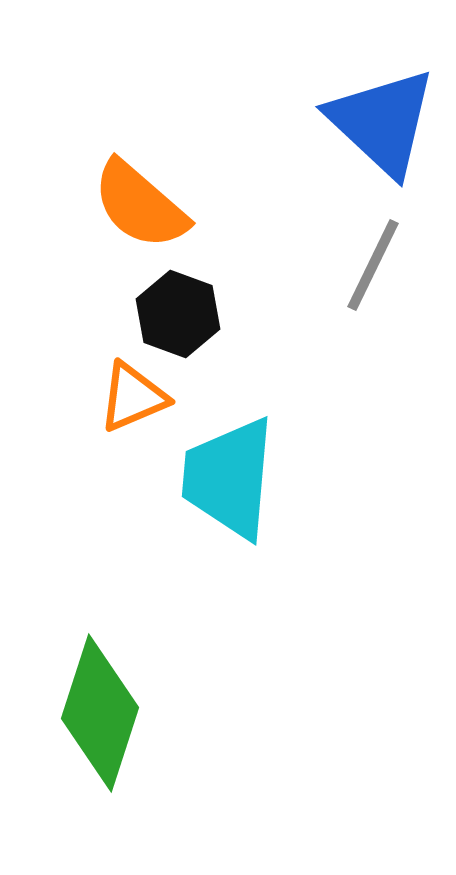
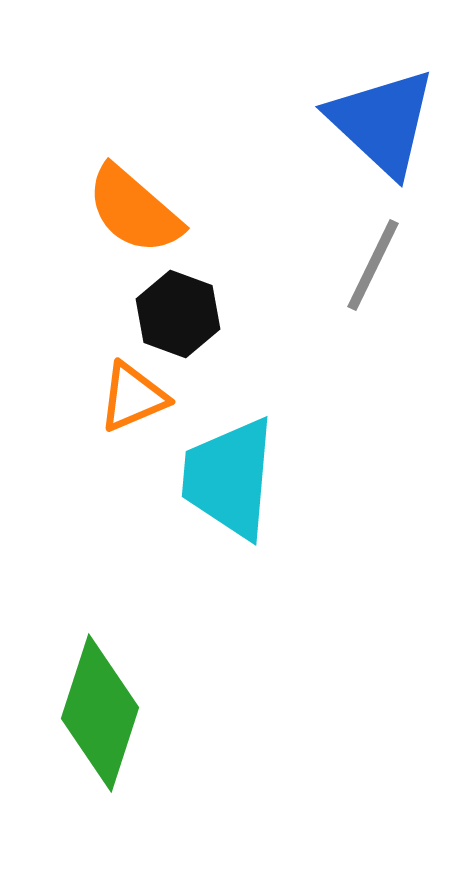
orange semicircle: moved 6 px left, 5 px down
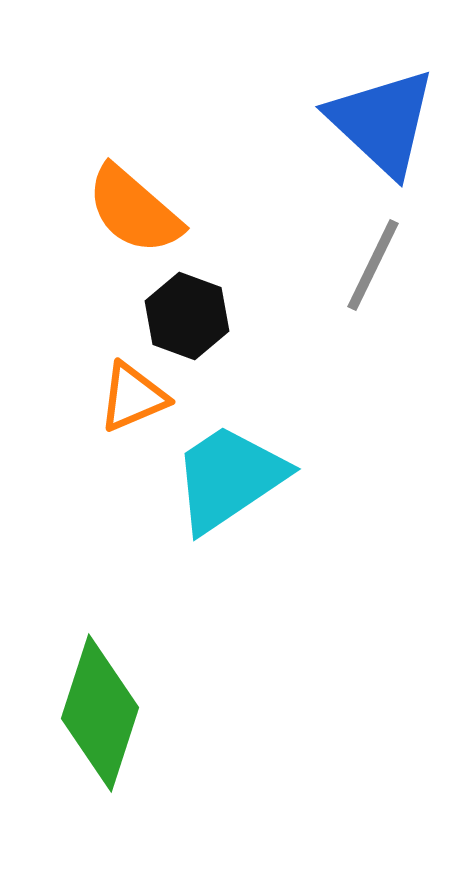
black hexagon: moved 9 px right, 2 px down
cyan trapezoid: rotated 51 degrees clockwise
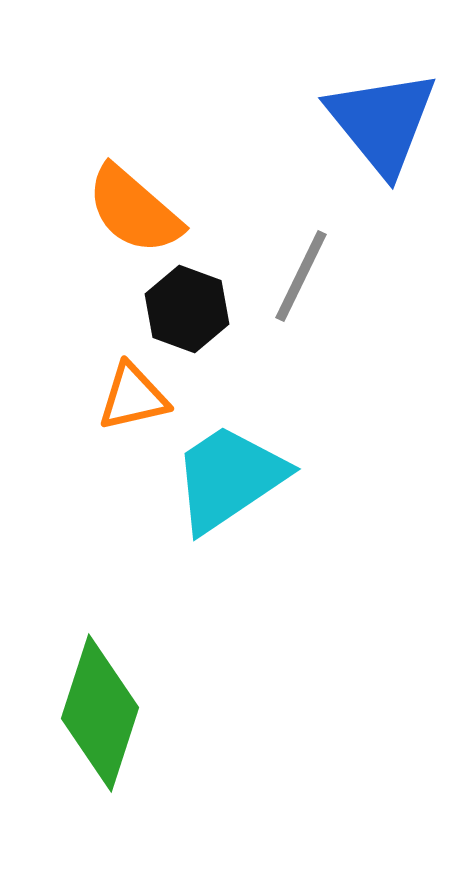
blue triangle: rotated 8 degrees clockwise
gray line: moved 72 px left, 11 px down
black hexagon: moved 7 px up
orange triangle: rotated 10 degrees clockwise
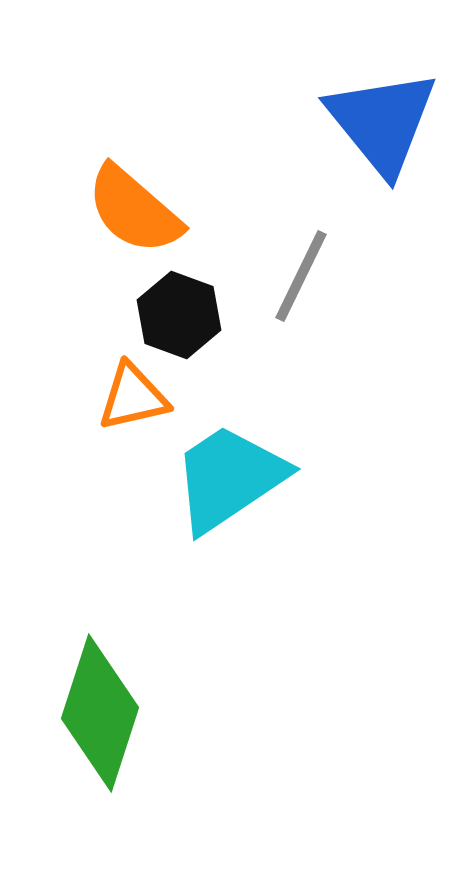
black hexagon: moved 8 px left, 6 px down
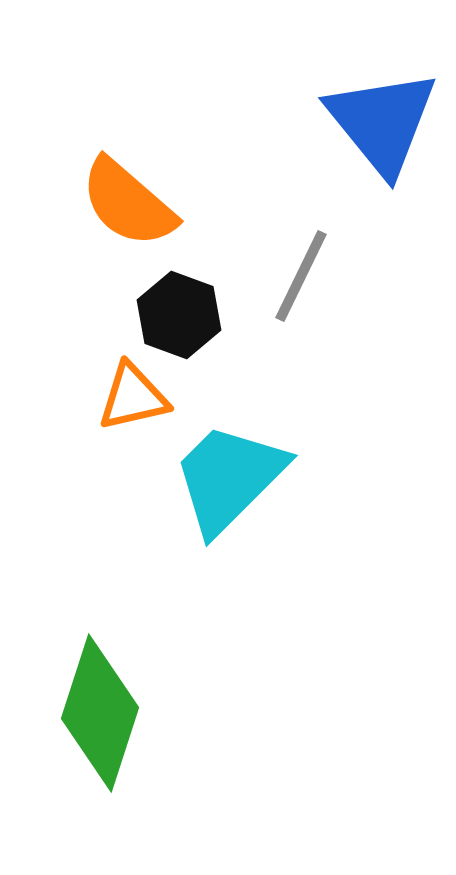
orange semicircle: moved 6 px left, 7 px up
cyan trapezoid: rotated 11 degrees counterclockwise
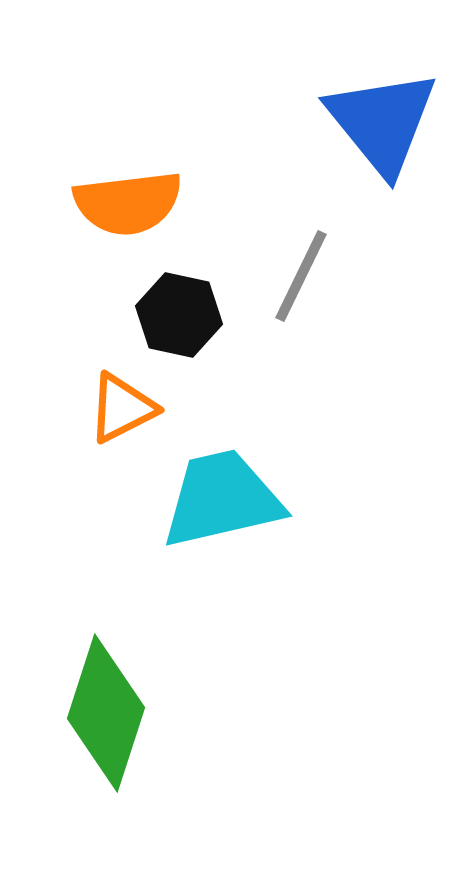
orange semicircle: rotated 48 degrees counterclockwise
black hexagon: rotated 8 degrees counterclockwise
orange triangle: moved 11 px left, 11 px down; rotated 14 degrees counterclockwise
cyan trapezoid: moved 7 px left, 21 px down; rotated 32 degrees clockwise
green diamond: moved 6 px right
